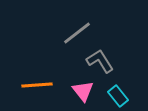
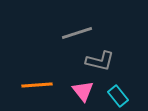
gray line: rotated 20 degrees clockwise
gray L-shape: rotated 136 degrees clockwise
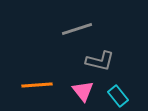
gray line: moved 4 px up
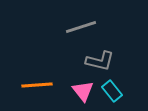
gray line: moved 4 px right, 2 px up
cyan rectangle: moved 6 px left, 5 px up
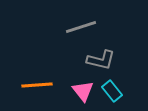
gray L-shape: moved 1 px right, 1 px up
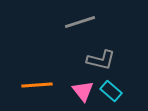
gray line: moved 1 px left, 5 px up
cyan rectangle: moved 1 px left; rotated 10 degrees counterclockwise
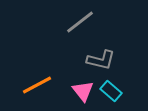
gray line: rotated 20 degrees counterclockwise
orange line: rotated 24 degrees counterclockwise
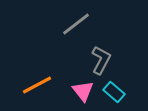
gray line: moved 4 px left, 2 px down
gray L-shape: rotated 76 degrees counterclockwise
cyan rectangle: moved 3 px right, 1 px down
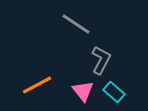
gray line: rotated 72 degrees clockwise
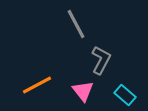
gray line: rotated 28 degrees clockwise
cyan rectangle: moved 11 px right, 3 px down
